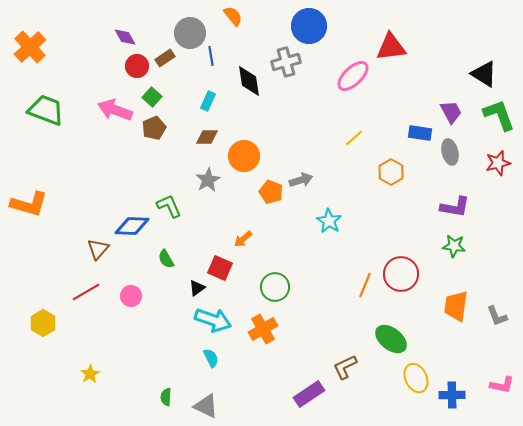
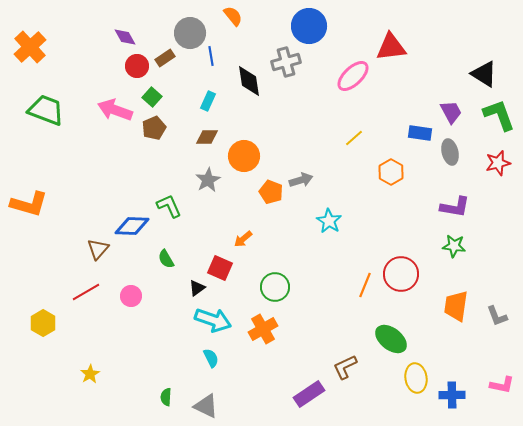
yellow ellipse at (416, 378): rotated 16 degrees clockwise
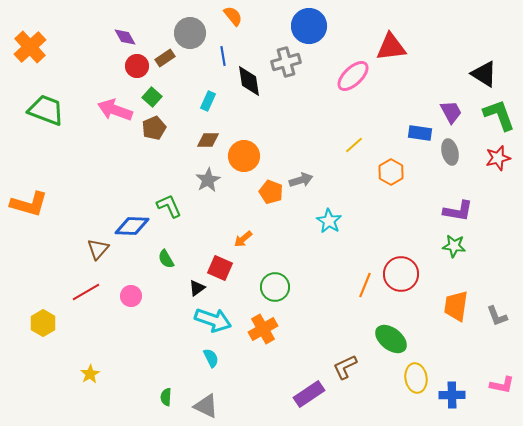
blue line at (211, 56): moved 12 px right
brown diamond at (207, 137): moved 1 px right, 3 px down
yellow line at (354, 138): moved 7 px down
red star at (498, 163): moved 5 px up
purple L-shape at (455, 207): moved 3 px right, 4 px down
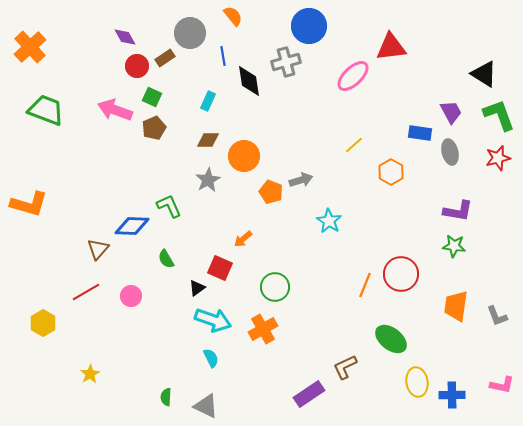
green square at (152, 97): rotated 18 degrees counterclockwise
yellow ellipse at (416, 378): moved 1 px right, 4 px down
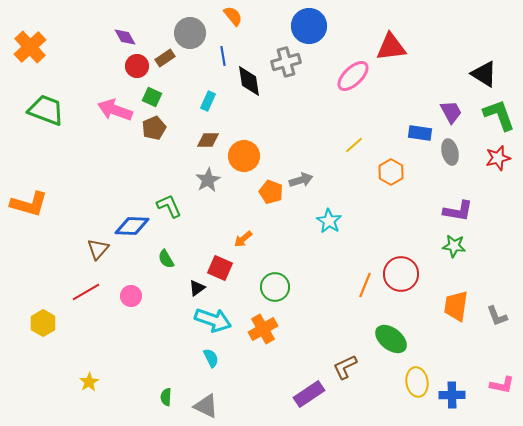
yellow star at (90, 374): moved 1 px left, 8 px down
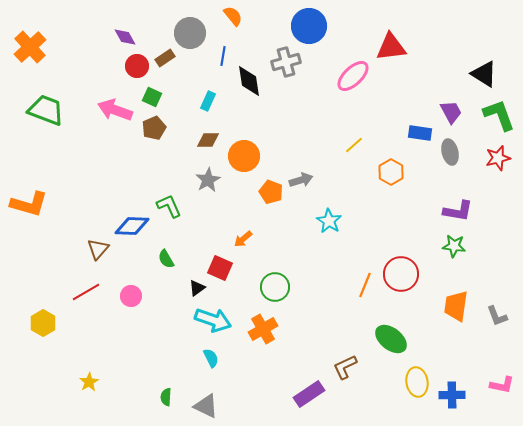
blue line at (223, 56): rotated 18 degrees clockwise
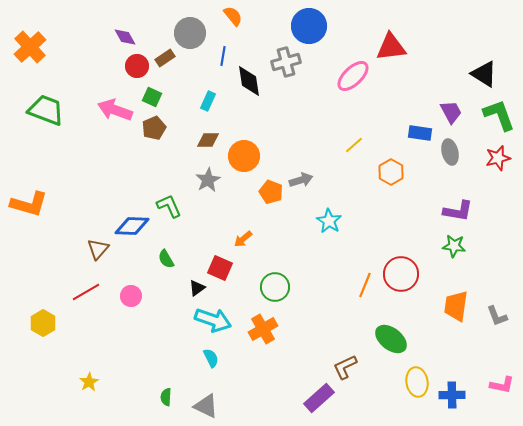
purple rectangle at (309, 394): moved 10 px right, 4 px down; rotated 8 degrees counterclockwise
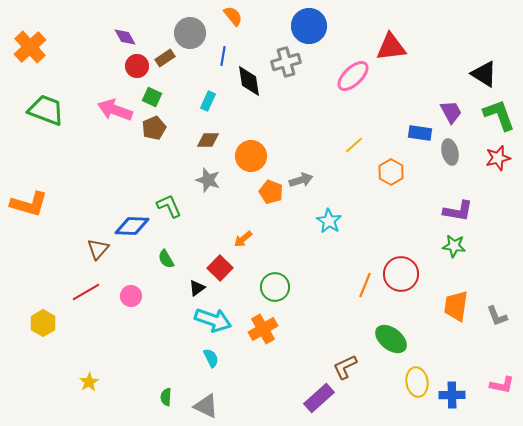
orange circle at (244, 156): moved 7 px right
gray star at (208, 180): rotated 25 degrees counterclockwise
red square at (220, 268): rotated 20 degrees clockwise
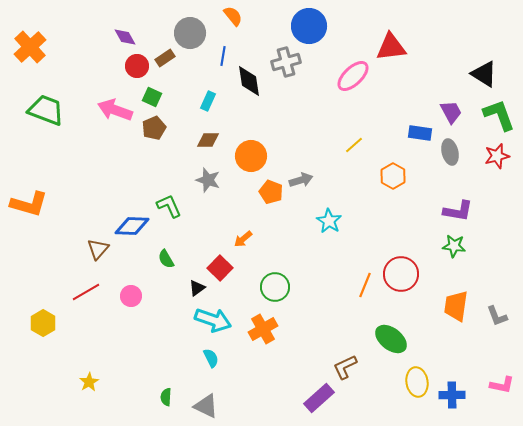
red star at (498, 158): moved 1 px left, 2 px up
orange hexagon at (391, 172): moved 2 px right, 4 px down
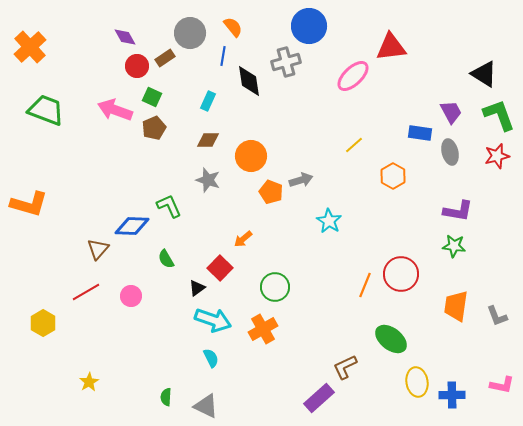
orange semicircle at (233, 16): moved 11 px down
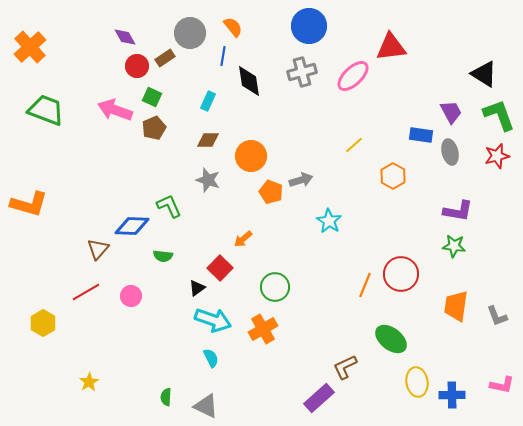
gray cross at (286, 62): moved 16 px right, 10 px down
blue rectangle at (420, 133): moved 1 px right, 2 px down
green semicircle at (166, 259): moved 3 px left, 3 px up; rotated 54 degrees counterclockwise
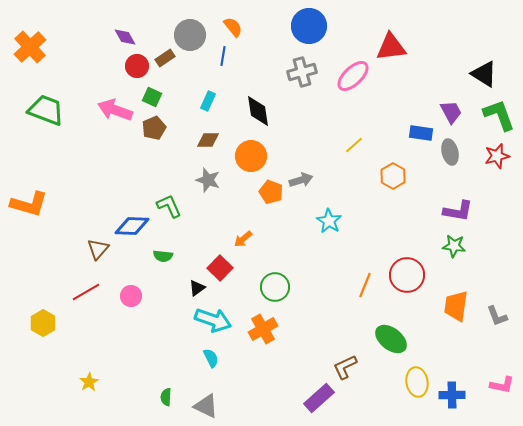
gray circle at (190, 33): moved 2 px down
black diamond at (249, 81): moved 9 px right, 30 px down
blue rectangle at (421, 135): moved 2 px up
red circle at (401, 274): moved 6 px right, 1 px down
